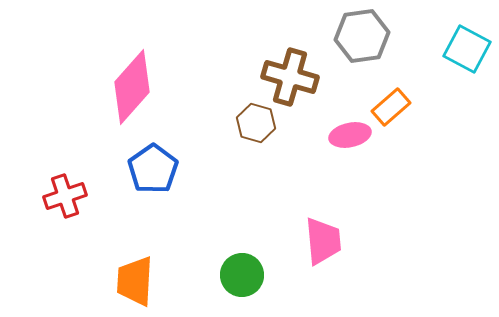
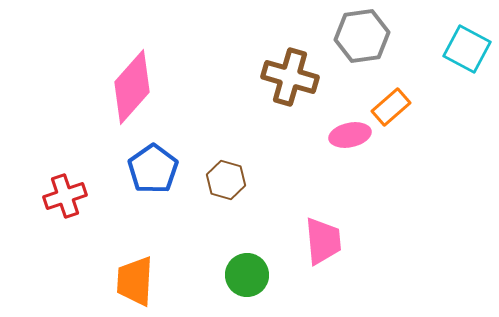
brown hexagon: moved 30 px left, 57 px down
green circle: moved 5 px right
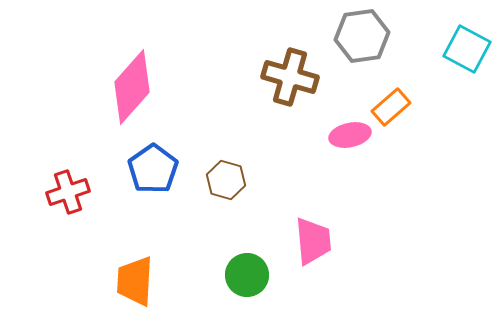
red cross: moved 3 px right, 4 px up
pink trapezoid: moved 10 px left
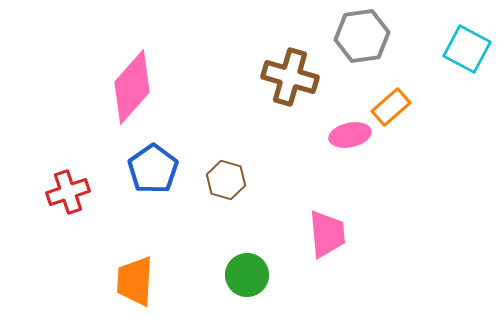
pink trapezoid: moved 14 px right, 7 px up
